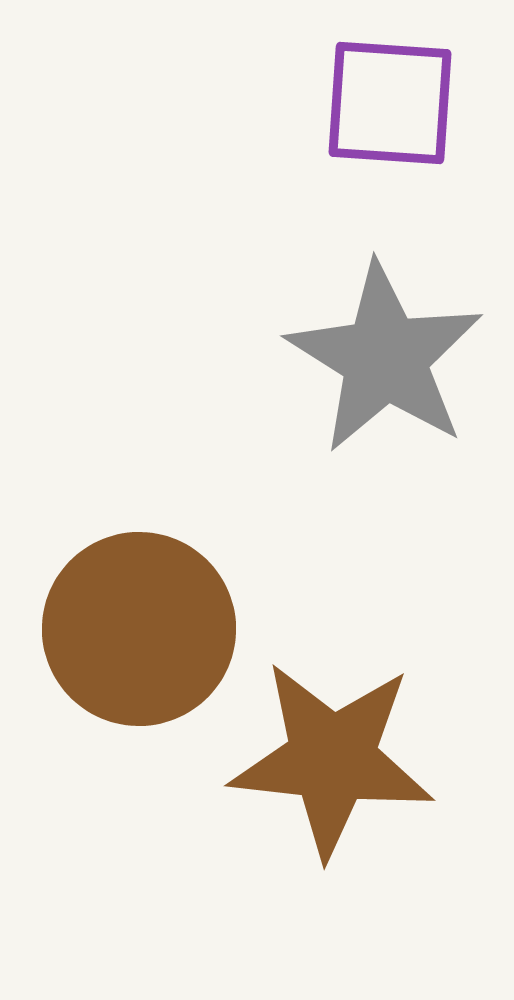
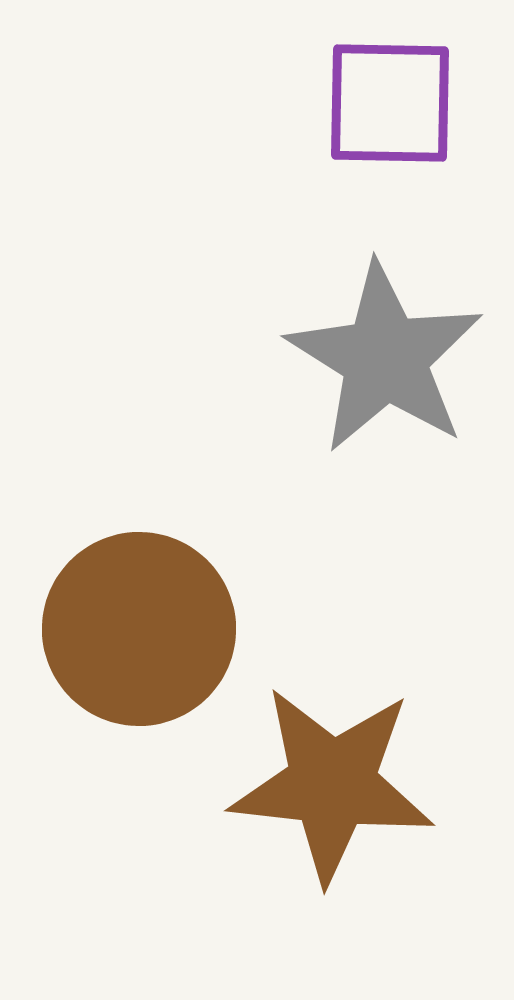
purple square: rotated 3 degrees counterclockwise
brown star: moved 25 px down
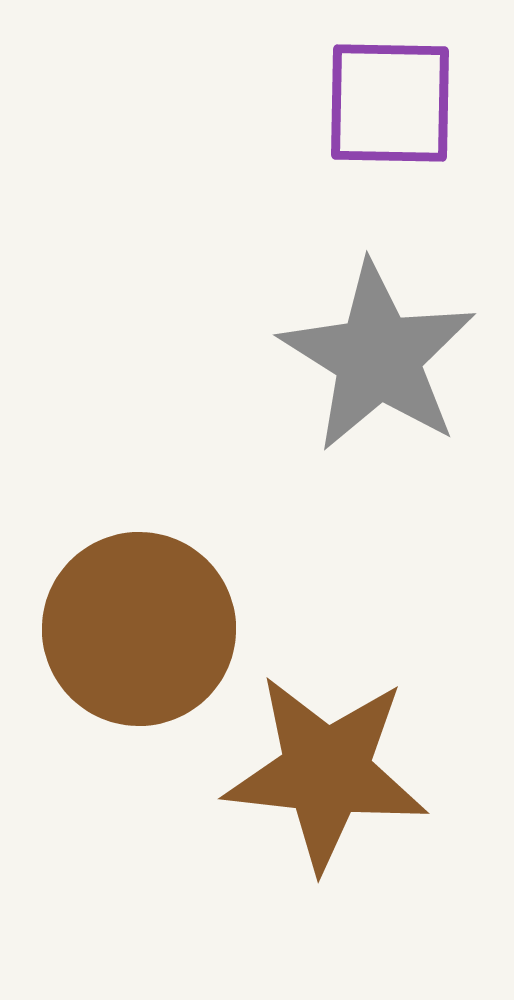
gray star: moved 7 px left, 1 px up
brown star: moved 6 px left, 12 px up
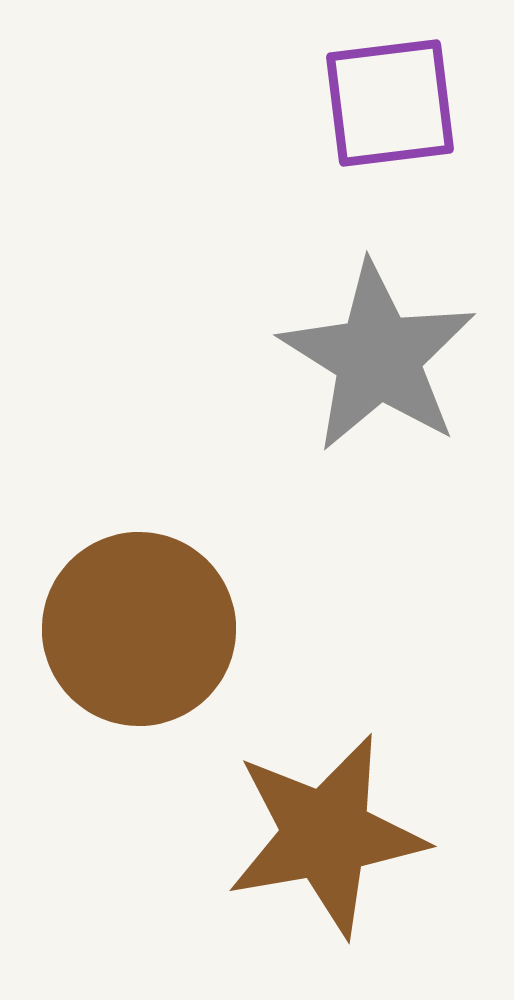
purple square: rotated 8 degrees counterclockwise
brown star: moved 63 px down; rotated 16 degrees counterclockwise
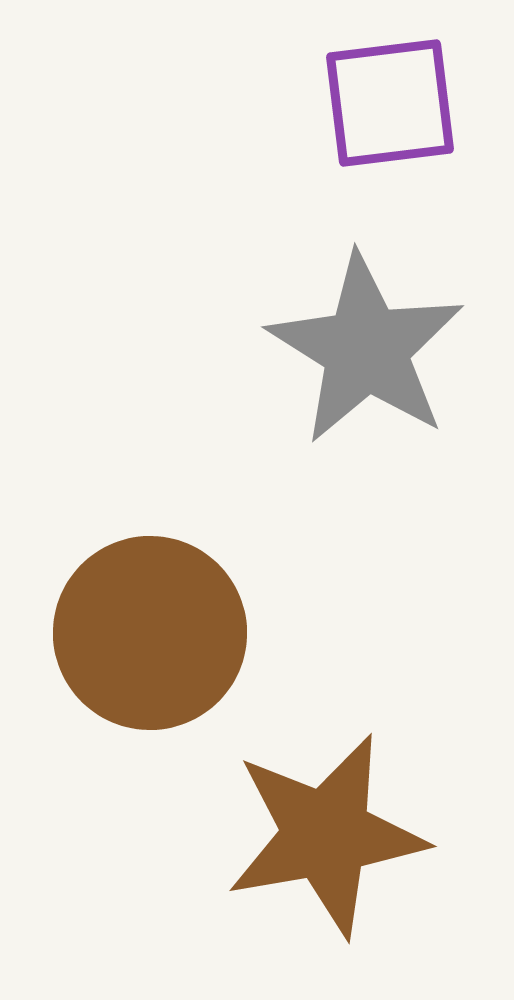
gray star: moved 12 px left, 8 px up
brown circle: moved 11 px right, 4 px down
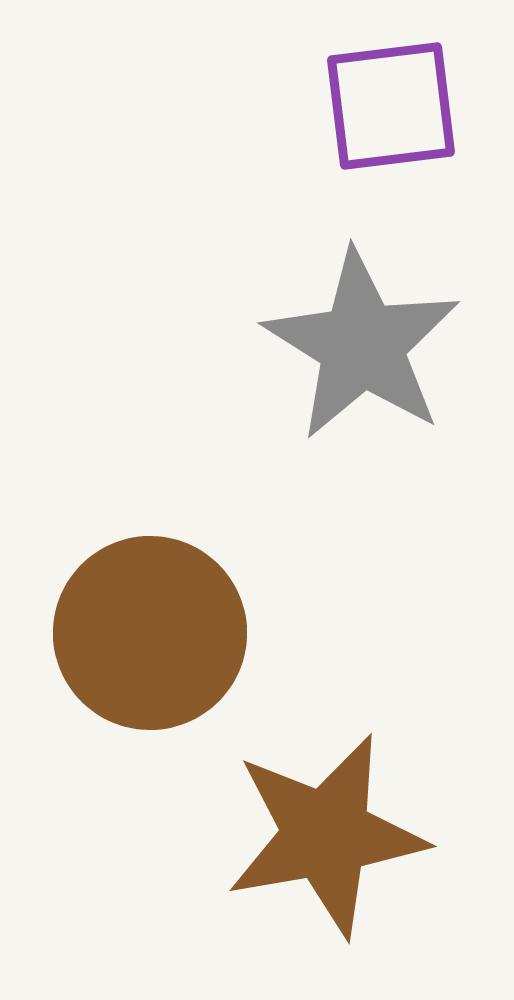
purple square: moved 1 px right, 3 px down
gray star: moved 4 px left, 4 px up
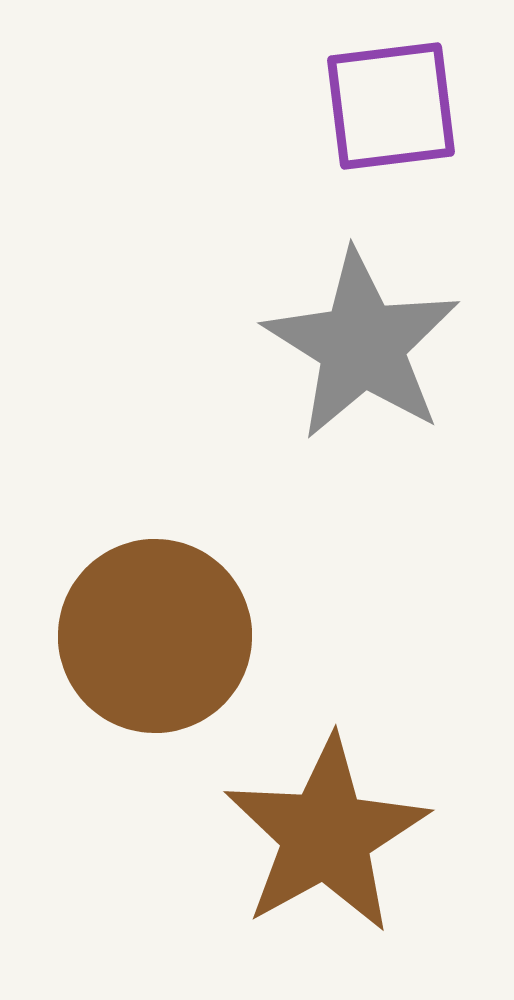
brown circle: moved 5 px right, 3 px down
brown star: rotated 19 degrees counterclockwise
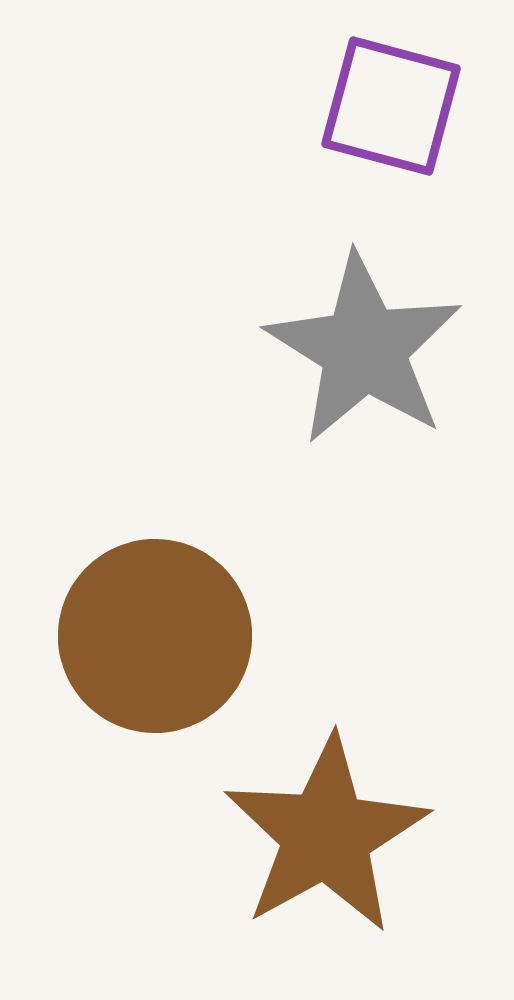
purple square: rotated 22 degrees clockwise
gray star: moved 2 px right, 4 px down
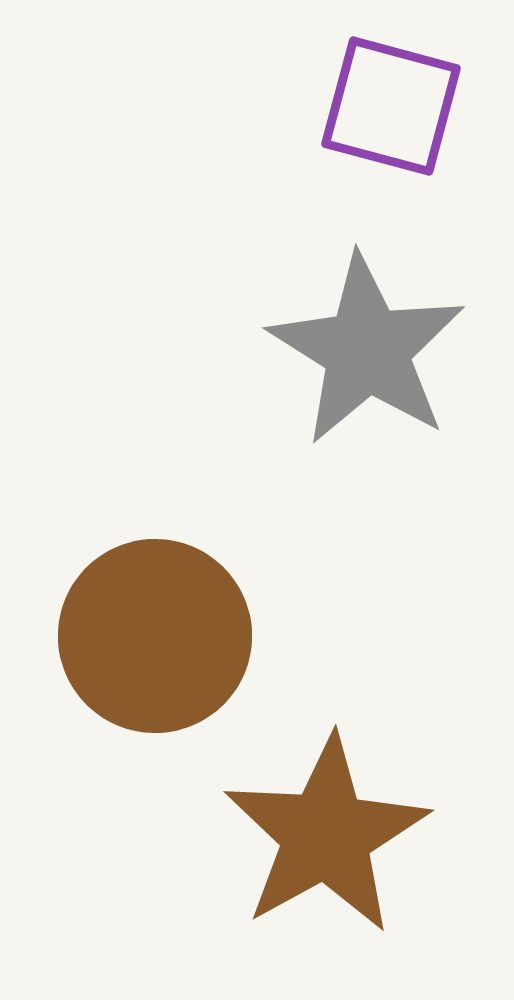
gray star: moved 3 px right, 1 px down
